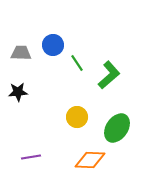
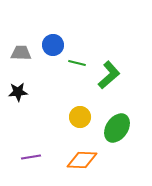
green line: rotated 42 degrees counterclockwise
yellow circle: moved 3 px right
orange diamond: moved 8 px left
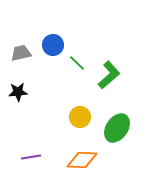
gray trapezoid: rotated 15 degrees counterclockwise
green line: rotated 30 degrees clockwise
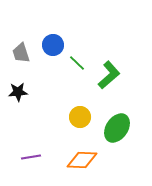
gray trapezoid: rotated 95 degrees counterclockwise
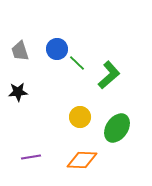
blue circle: moved 4 px right, 4 px down
gray trapezoid: moved 1 px left, 2 px up
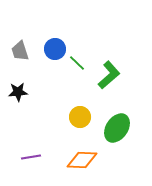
blue circle: moved 2 px left
